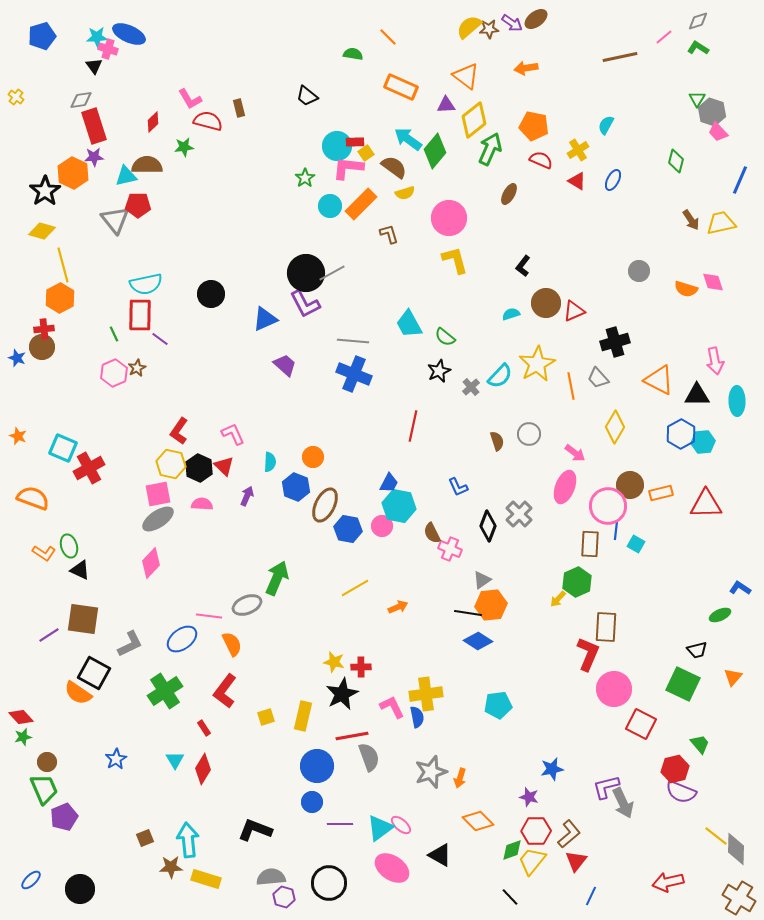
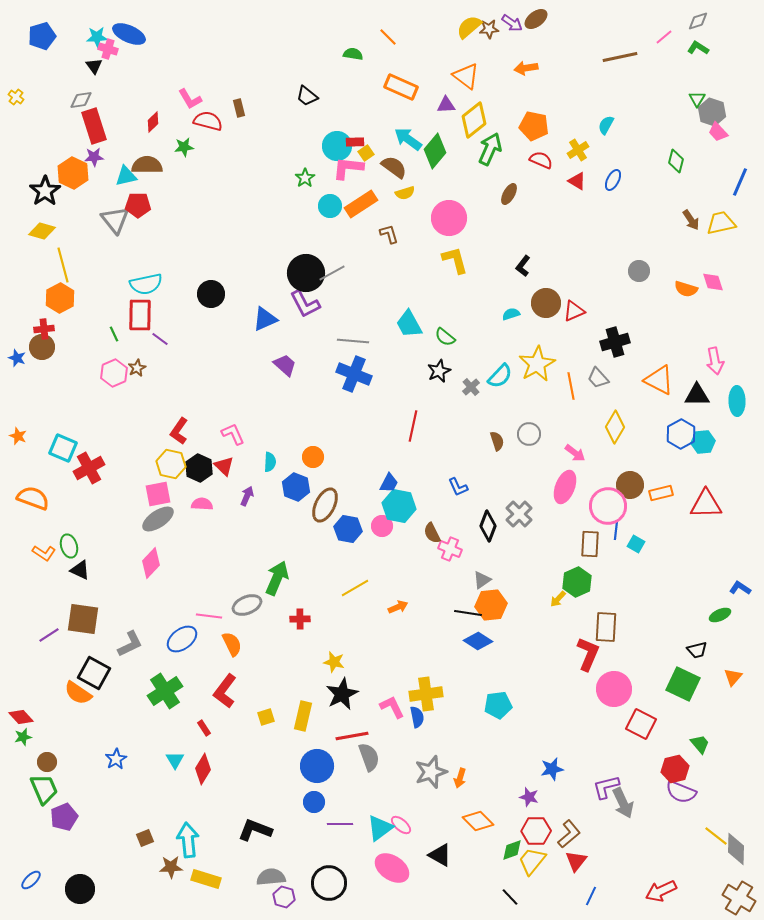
blue line at (740, 180): moved 2 px down
orange rectangle at (361, 204): rotated 12 degrees clockwise
red cross at (361, 667): moved 61 px left, 48 px up
blue circle at (312, 802): moved 2 px right
red arrow at (668, 882): moved 7 px left, 9 px down; rotated 12 degrees counterclockwise
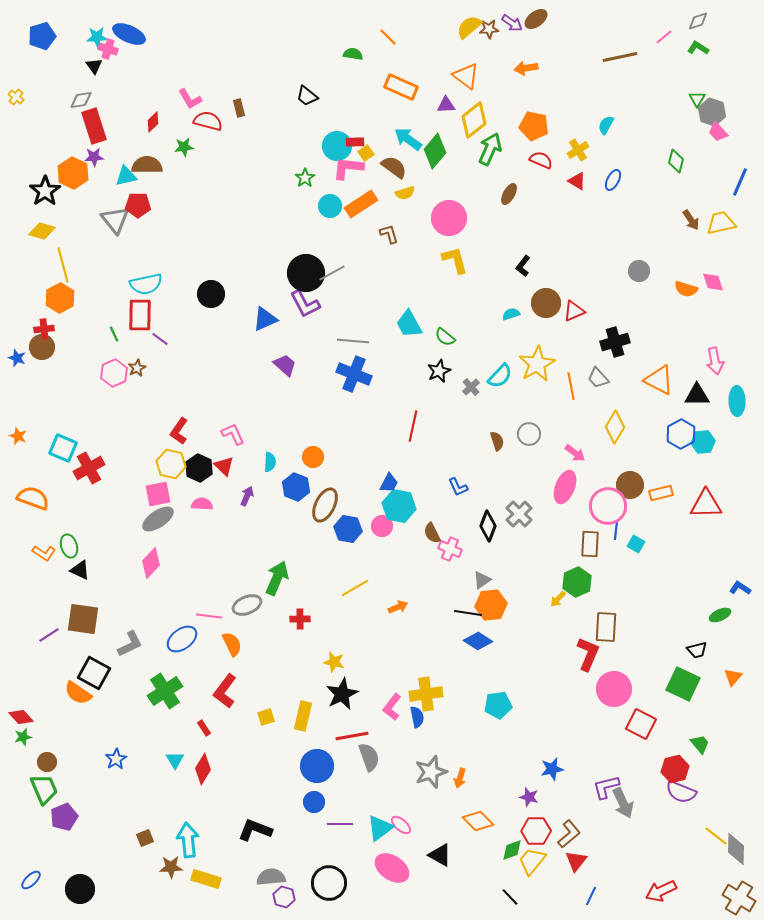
pink L-shape at (392, 707): rotated 116 degrees counterclockwise
